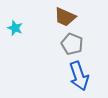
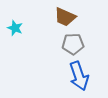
gray pentagon: moved 1 px right; rotated 25 degrees counterclockwise
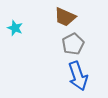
gray pentagon: rotated 25 degrees counterclockwise
blue arrow: moved 1 px left
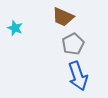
brown trapezoid: moved 2 px left
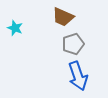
gray pentagon: rotated 10 degrees clockwise
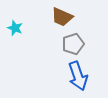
brown trapezoid: moved 1 px left
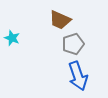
brown trapezoid: moved 2 px left, 3 px down
cyan star: moved 3 px left, 10 px down
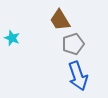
brown trapezoid: rotated 35 degrees clockwise
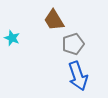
brown trapezoid: moved 6 px left
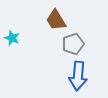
brown trapezoid: moved 2 px right
blue arrow: rotated 24 degrees clockwise
